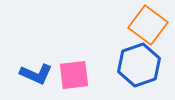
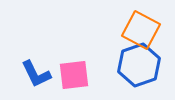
orange square: moved 7 px left, 5 px down; rotated 9 degrees counterclockwise
blue L-shape: rotated 40 degrees clockwise
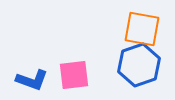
orange square: moved 1 px right, 1 px up; rotated 18 degrees counterclockwise
blue L-shape: moved 4 px left, 6 px down; rotated 44 degrees counterclockwise
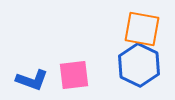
blue hexagon: rotated 15 degrees counterclockwise
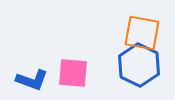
orange square: moved 4 px down
pink square: moved 1 px left, 2 px up; rotated 12 degrees clockwise
